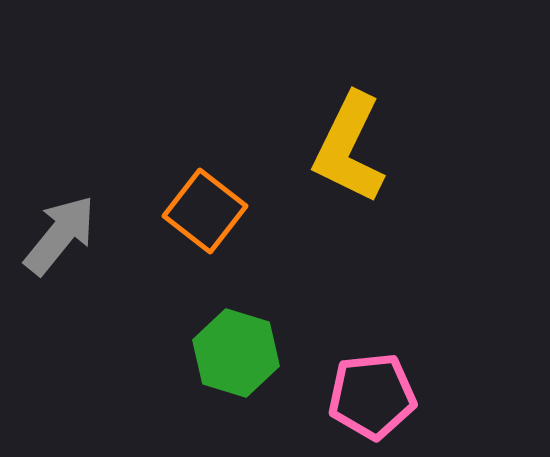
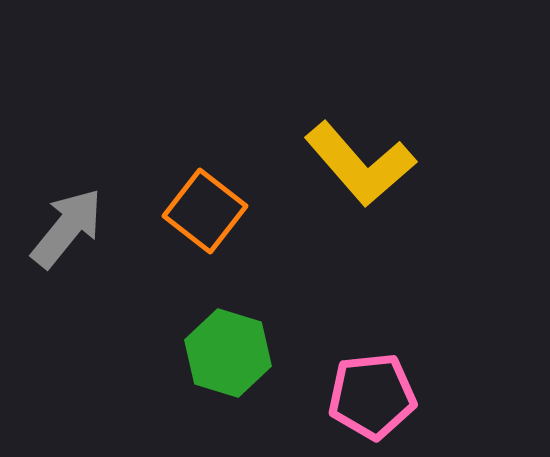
yellow L-shape: moved 11 px right, 16 px down; rotated 67 degrees counterclockwise
gray arrow: moved 7 px right, 7 px up
green hexagon: moved 8 px left
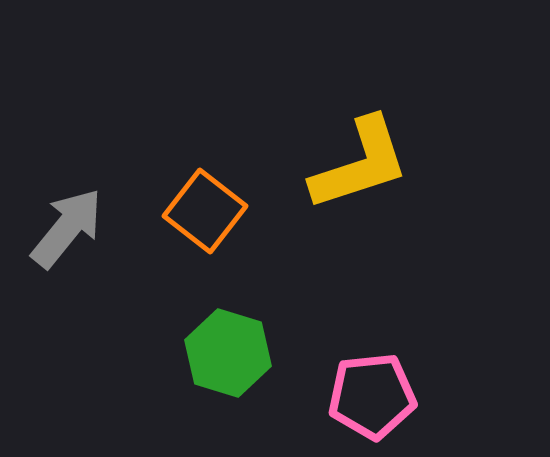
yellow L-shape: rotated 67 degrees counterclockwise
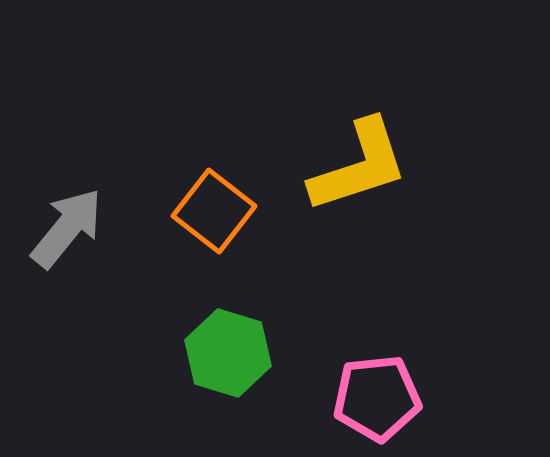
yellow L-shape: moved 1 px left, 2 px down
orange square: moved 9 px right
pink pentagon: moved 5 px right, 2 px down
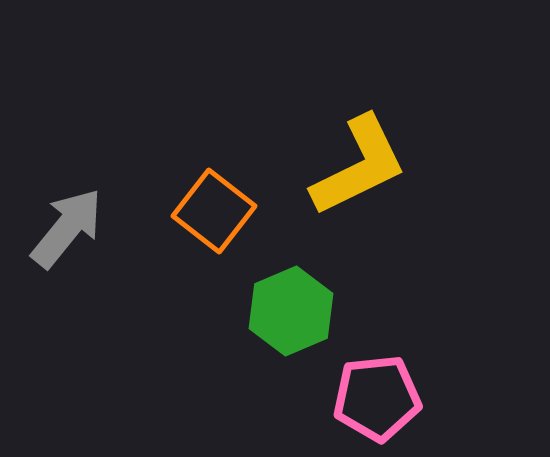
yellow L-shape: rotated 8 degrees counterclockwise
green hexagon: moved 63 px right, 42 px up; rotated 20 degrees clockwise
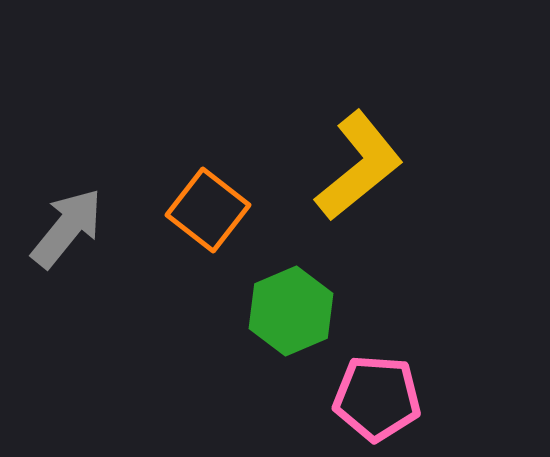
yellow L-shape: rotated 13 degrees counterclockwise
orange square: moved 6 px left, 1 px up
pink pentagon: rotated 10 degrees clockwise
